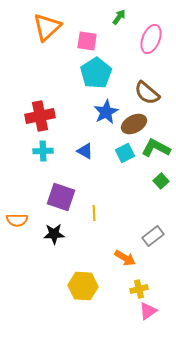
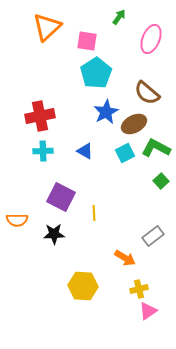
purple square: rotated 8 degrees clockwise
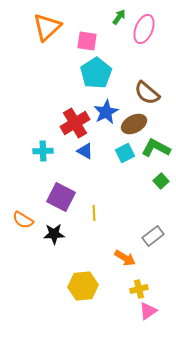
pink ellipse: moved 7 px left, 10 px up
red cross: moved 35 px right, 7 px down; rotated 20 degrees counterclockwise
orange semicircle: moved 6 px right; rotated 30 degrees clockwise
yellow hexagon: rotated 8 degrees counterclockwise
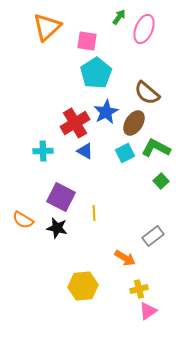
brown ellipse: moved 1 px up; rotated 30 degrees counterclockwise
black star: moved 3 px right, 6 px up; rotated 15 degrees clockwise
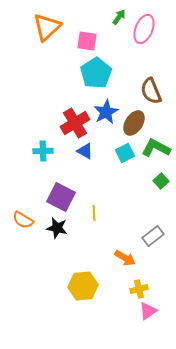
brown semicircle: moved 4 px right, 2 px up; rotated 28 degrees clockwise
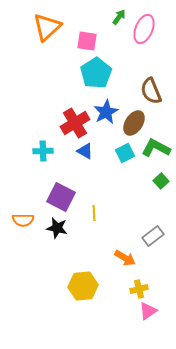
orange semicircle: rotated 30 degrees counterclockwise
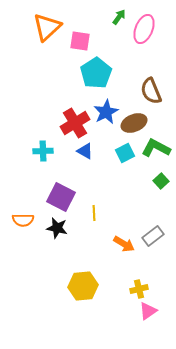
pink square: moved 7 px left
brown ellipse: rotated 35 degrees clockwise
orange arrow: moved 1 px left, 14 px up
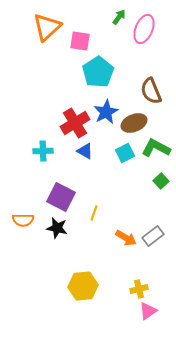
cyan pentagon: moved 2 px right, 1 px up
yellow line: rotated 21 degrees clockwise
orange arrow: moved 2 px right, 6 px up
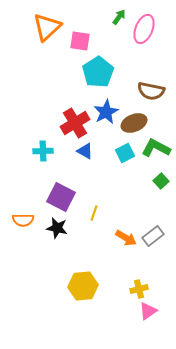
brown semicircle: rotated 56 degrees counterclockwise
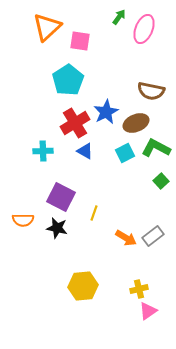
cyan pentagon: moved 30 px left, 8 px down
brown ellipse: moved 2 px right
